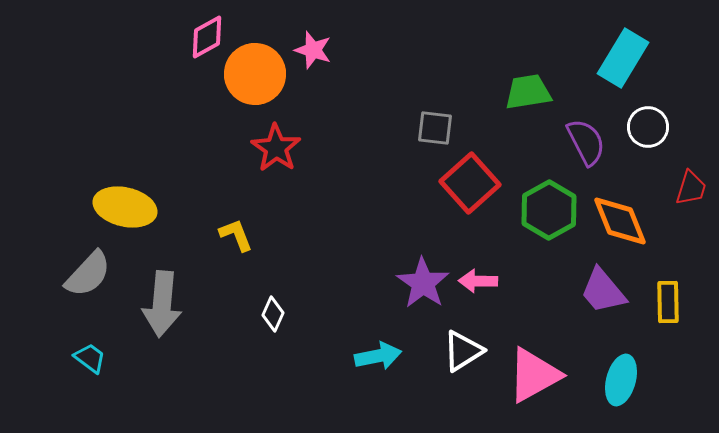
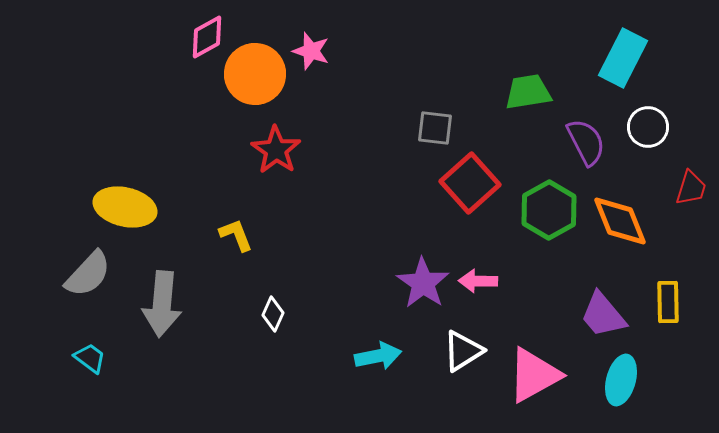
pink star: moved 2 px left, 1 px down
cyan rectangle: rotated 4 degrees counterclockwise
red star: moved 2 px down
purple trapezoid: moved 24 px down
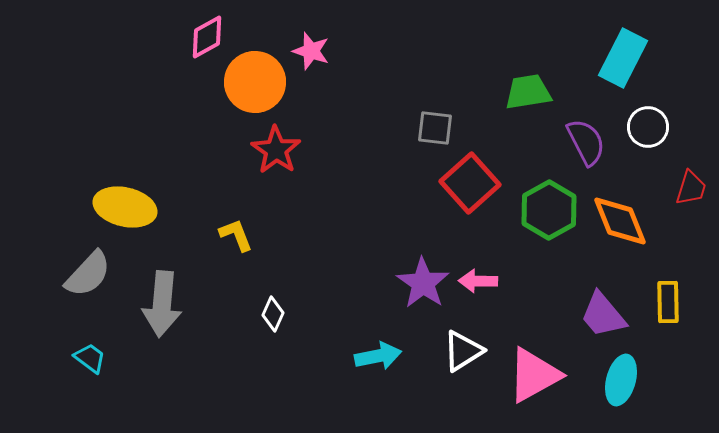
orange circle: moved 8 px down
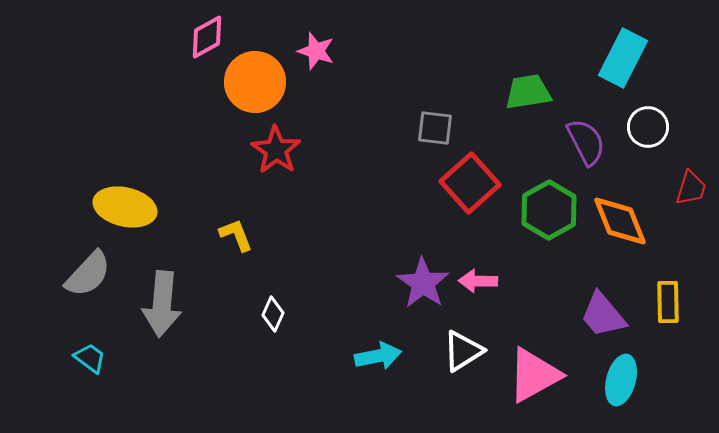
pink star: moved 5 px right
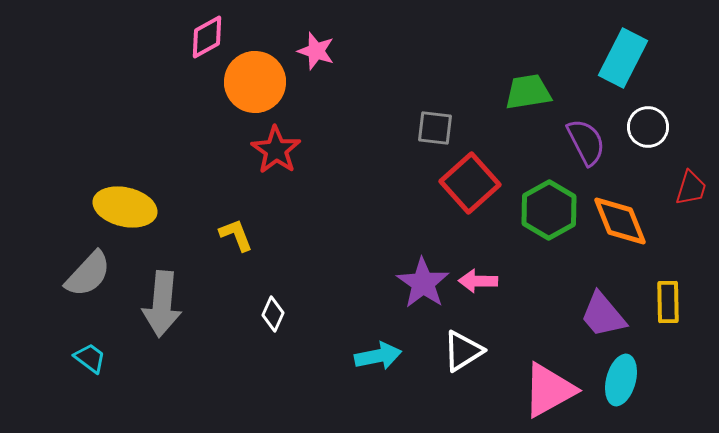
pink triangle: moved 15 px right, 15 px down
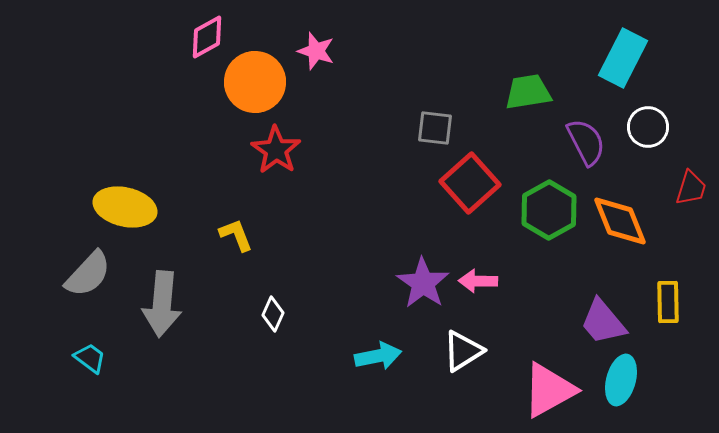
purple trapezoid: moved 7 px down
